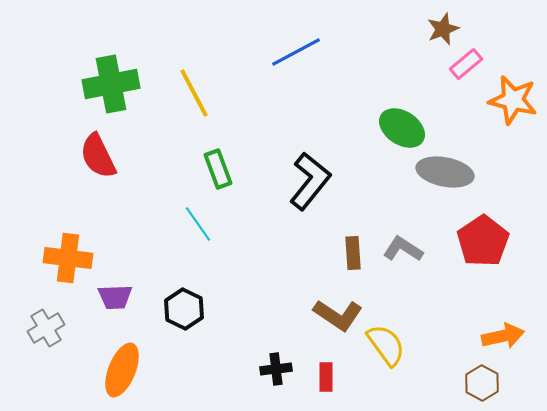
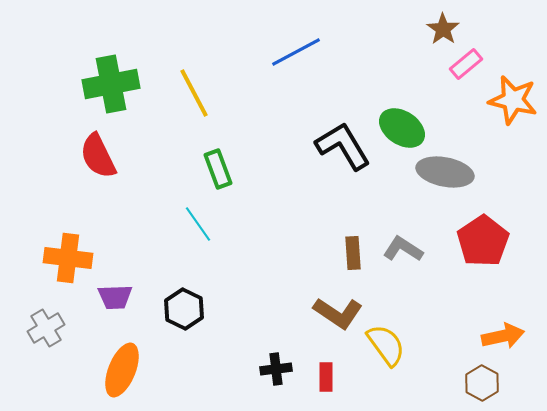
brown star: rotated 16 degrees counterclockwise
black L-shape: moved 33 px right, 35 px up; rotated 70 degrees counterclockwise
brown L-shape: moved 2 px up
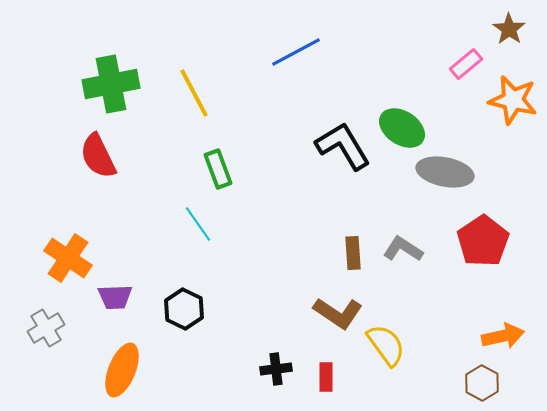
brown star: moved 66 px right
orange cross: rotated 27 degrees clockwise
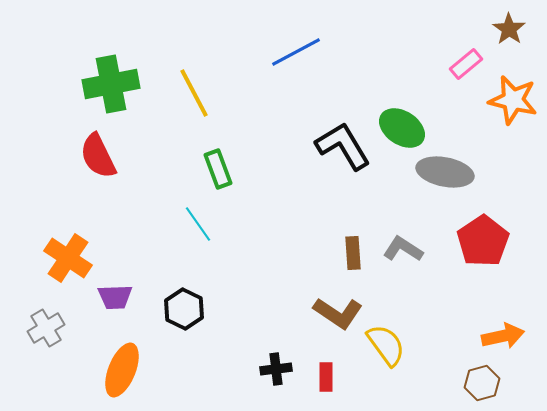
brown hexagon: rotated 16 degrees clockwise
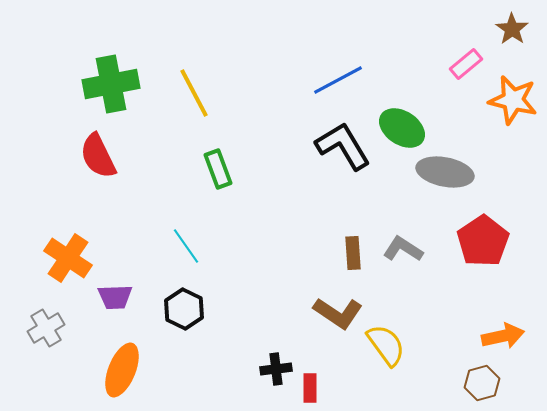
brown star: moved 3 px right
blue line: moved 42 px right, 28 px down
cyan line: moved 12 px left, 22 px down
red rectangle: moved 16 px left, 11 px down
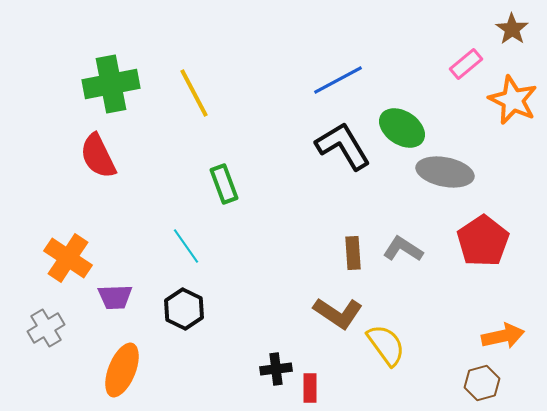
orange star: rotated 12 degrees clockwise
green rectangle: moved 6 px right, 15 px down
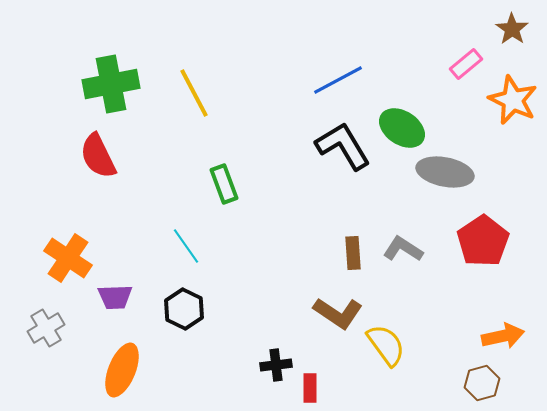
black cross: moved 4 px up
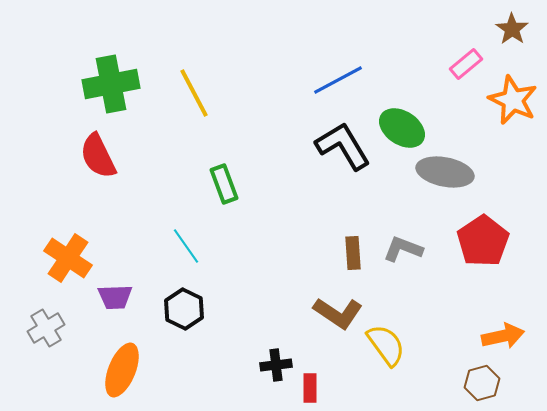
gray L-shape: rotated 12 degrees counterclockwise
